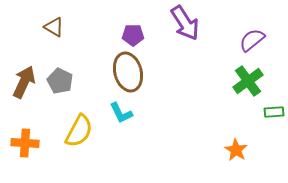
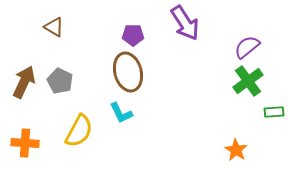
purple semicircle: moved 5 px left, 7 px down
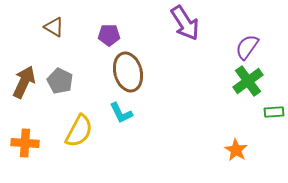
purple pentagon: moved 24 px left
purple semicircle: rotated 16 degrees counterclockwise
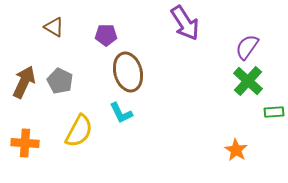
purple pentagon: moved 3 px left
green cross: rotated 12 degrees counterclockwise
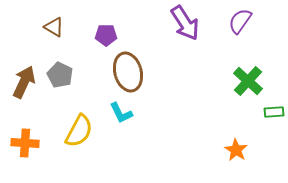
purple semicircle: moved 7 px left, 26 px up
gray pentagon: moved 6 px up
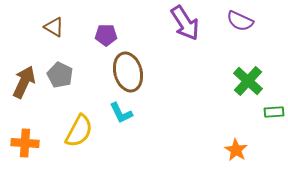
purple semicircle: rotated 100 degrees counterclockwise
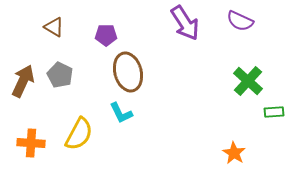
brown arrow: moved 1 px left, 1 px up
yellow semicircle: moved 3 px down
orange cross: moved 6 px right
orange star: moved 2 px left, 3 px down
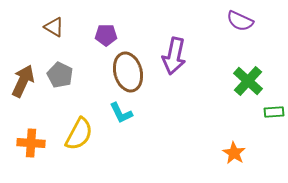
purple arrow: moved 11 px left, 33 px down; rotated 45 degrees clockwise
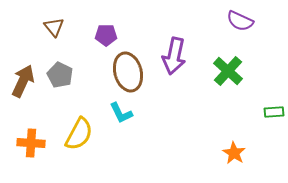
brown triangle: rotated 20 degrees clockwise
green cross: moved 20 px left, 10 px up
